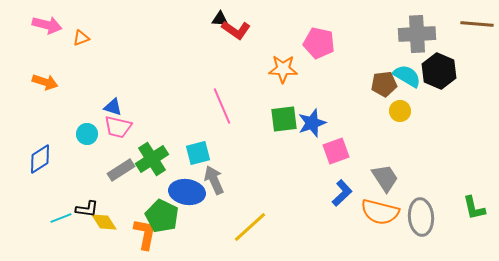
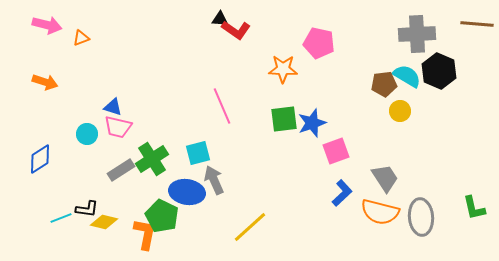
yellow diamond: rotated 44 degrees counterclockwise
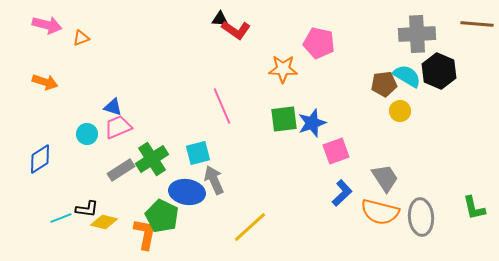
pink trapezoid: rotated 144 degrees clockwise
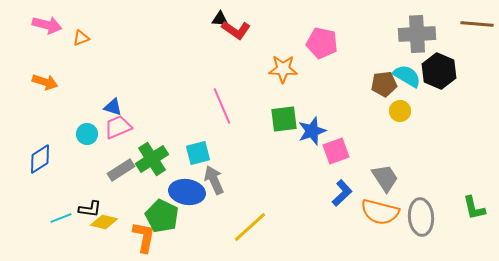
pink pentagon: moved 3 px right
blue star: moved 8 px down
black L-shape: moved 3 px right
orange L-shape: moved 1 px left, 3 px down
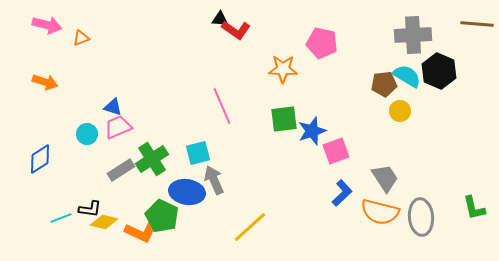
gray cross: moved 4 px left, 1 px down
orange L-shape: moved 3 px left, 5 px up; rotated 104 degrees clockwise
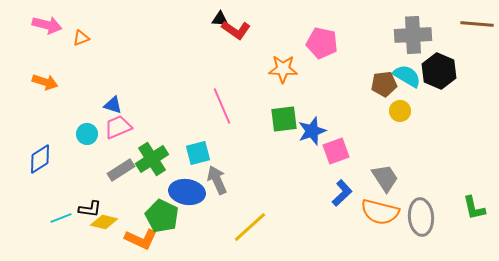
blue triangle: moved 2 px up
gray arrow: moved 3 px right
orange L-shape: moved 7 px down
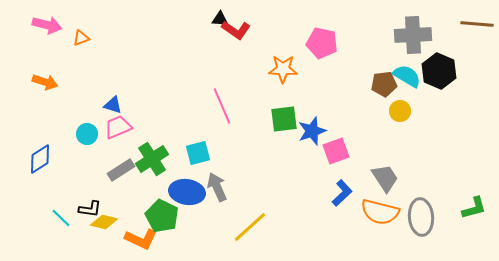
gray arrow: moved 7 px down
green L-shape: rotated 92 degrees counterclockwise
cyan line: rotated 65 degrees clockwise
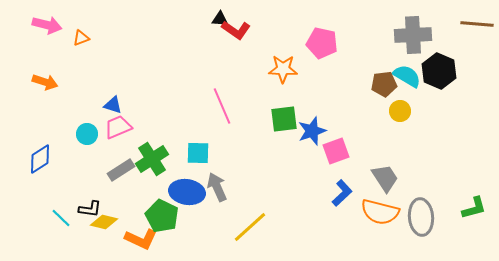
cyan square: rotated 15 degrees clockwise
